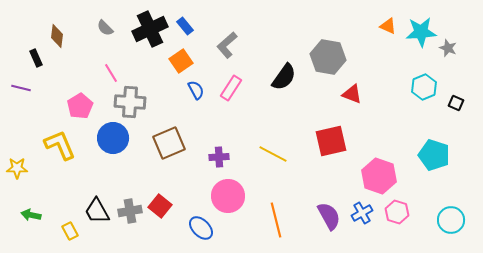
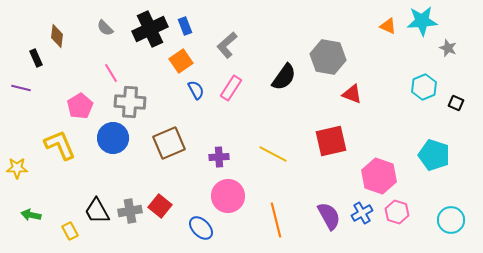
blue rectangle at (185, 26): rotated 18 degrees clockwise
cyan star at (421, 32): moved 1 px right, 11 px up
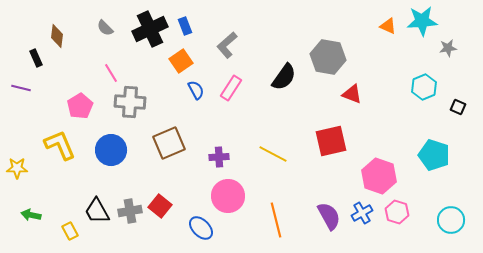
gray star at (448, 48): rotated 30 degrees counterclockwise
black square at (456, 103): moved 2 px right, 4 px down
blue circle at (113, 138): moved 2 px left, 12 px down
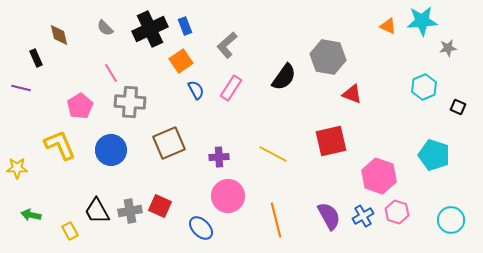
brown diamond at (57, 36): moved 2 px right, 1 px up; rotated 20 degrees counterclockwise
red square at (160, 206): rotated 15 degrees counterclockwise
blue cross at (362, 213): moved 1 px right, 3 px down
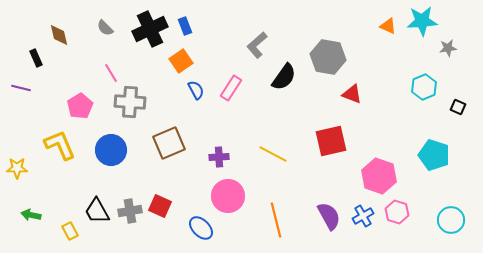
gray L-shape at (227, 45): moved 30 px right
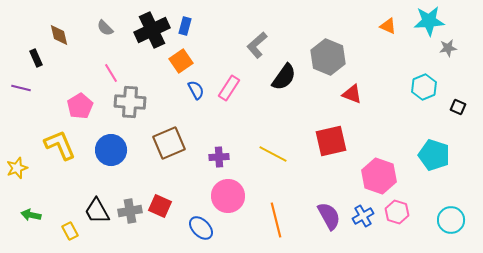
cyan star at (422, 21): moved 7 px right
blue rectangle at (185, 26): rotated 36 degrees clockwise
black cross at (150, 29): moved 2 px right, 1 px down
gray hexagon at (328, 57): rotated 12 degrees clockwise
pink rectangle at (231, 88): moved 2 px left
yellow star at (17, 168): rotated 20 degrees counterclockwise
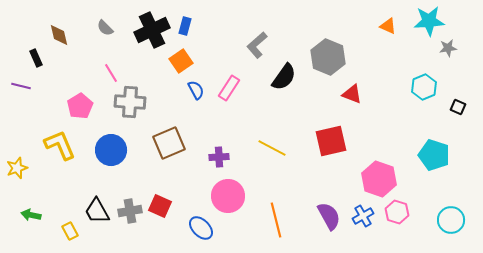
purple line at (21, 88): moved 2 px up
yellow line at (273, 154): moved 1 px left, 6 px up
pink hexagon at (379, 176): moved 3 px down
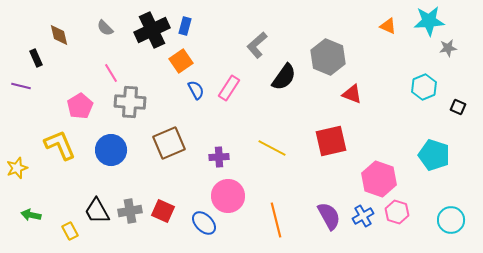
red square at (160, 206): moved 3 px right, 5 px down
blue ellipse at (201, 228): moved 3 px right, 5 px up
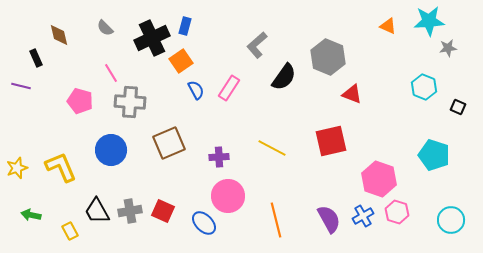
black cross at (152, 30): moved 8 px down
cyan hexagon at (424, 87): rotated 15 degrees counterclockwise
pink pentagon at (80, 106): moved 5 px up; rotated 25 degrees counterclockwise
yellow L-shape at (60, 145): moved 1 px right, 22 px down
purple semicircle at (329, 216): moved 3 px down
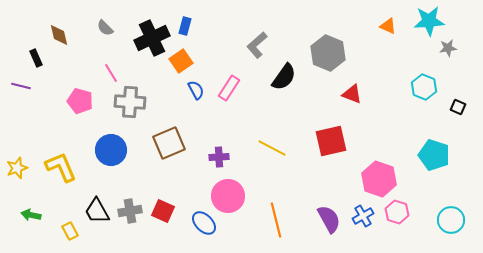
gray hexagon at (328, 57): moved 4 px up
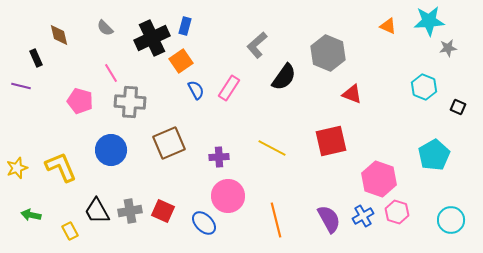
cyan pentagon at (434, 155): rotated 24 degrees clockwise
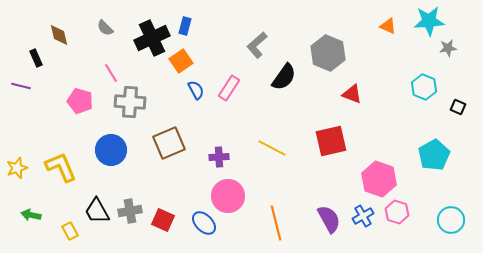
red square at (163, 211): moved 9 px down
orange line at (276, 220): moved 3 px down
